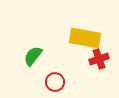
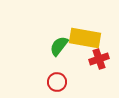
green semicircle: moved 26 px right, 10 px up
red circle: moved 2 px right
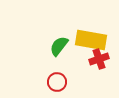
yellow rectangle: moved 6 px right, 2 px down
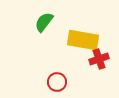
yellow rectangle: moved 8 px left
green semicircle: moved 15 px left, 24 px up
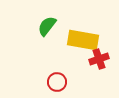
green semicircle: moved 3 px right, 4 px down
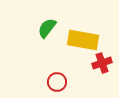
green semicircle: moved 2 px down
red cross: moved 3 px right, 4 px down
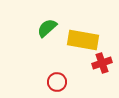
green semicircle: rotated 10 degrees clockwise
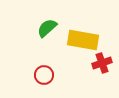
red circle: moved 13 px left, 7 px up
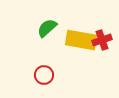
yellow rectangle: moved 2 px left
red cross: moved 23 px up
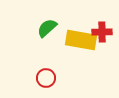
red cross: moved 8 px up; rotated 18 degrees clockwise
red circle: moved 2 px right, 3 px down
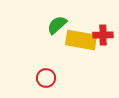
green semicircle: moved 10 px right, 3 px up
red cross: moved 1 px right, 3 px down
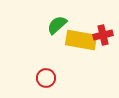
red cross: rotated 12 degrees counterclockwise
